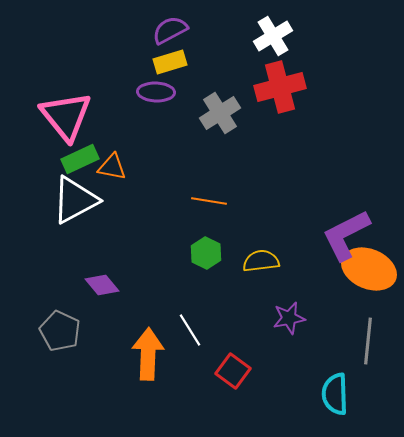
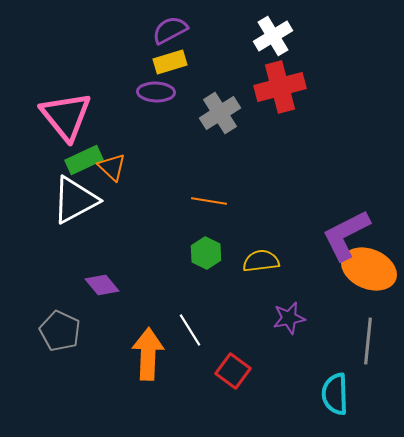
green rectangle: moved 4 px right, 1 px down
orange triangle: rotated 32 degrees clockwise
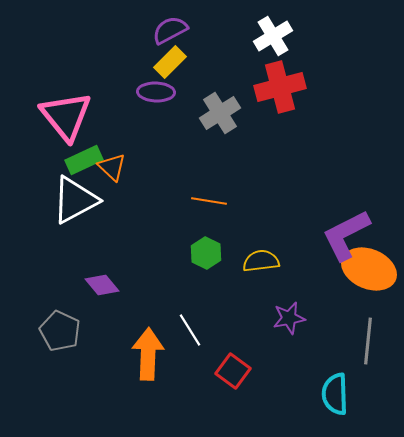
yellow rectangle: rotated 28 degrees counterclockwise
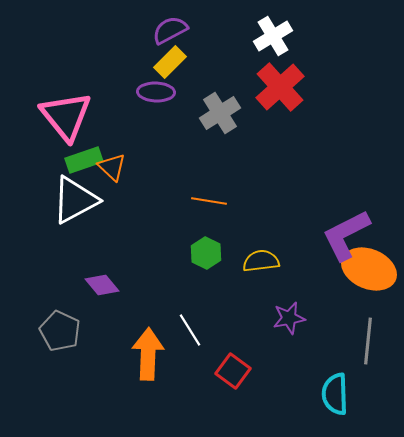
red cross: rotated 27 degrees counterclockwise
green rectangle: rotated 6 degrees clockwise
